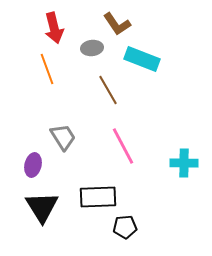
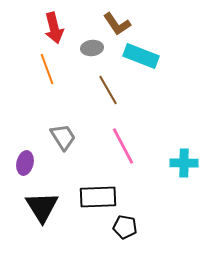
cyan rectangle: moved 1 px left, 3 px up
purple ellipse: moved 8 px left, 2 px up
black pentagon: rotated 15 degrees clockwise
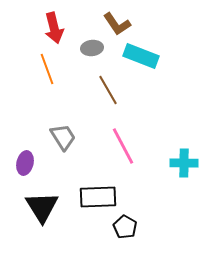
black pentagon: rotated 20 degrees clockwise
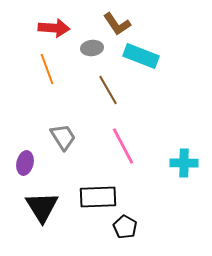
red arrow: rotated 72 degrees counterclockwise
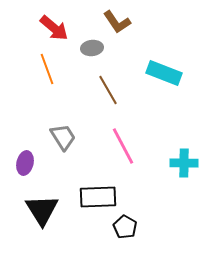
brown L-shape: moved 2 px up
red arrow: rotated 36 degrees clockwise
cyan rectangle: moved 23 px right, 17 px down
black triangle: moved 3 px down
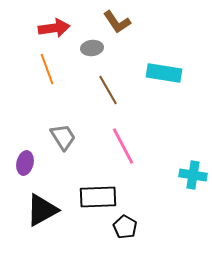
red arrow: rotated 48 degrees counterclockwise
cyan rectangle: rotated 12 degrees counterclockwise
cyan cross: moved 9 px right, 12 px down; rotated 8 degrees clockwise
black triangle: rotated 33 degrees clockwise
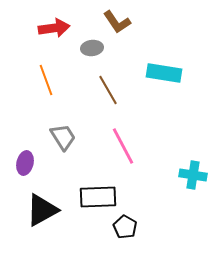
orange line: moved 1 px left, 11 px down
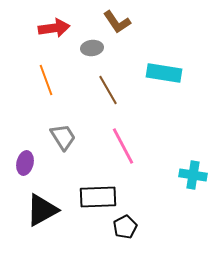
black pentagon: rotated 15 degrees clockwise
